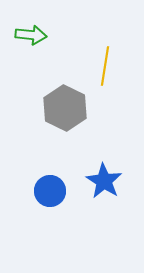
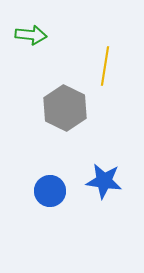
blue star: rotated 24 degrees counterclockwise
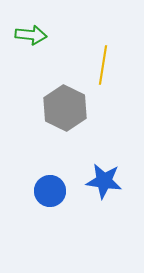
yellow line: moved 2 px left, 1 px up
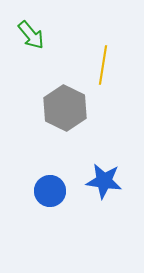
green arrow: rotated 44 degrees clockwise
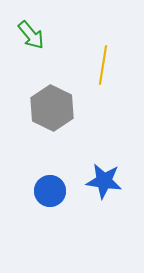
gray hexagon: moved 13 px left
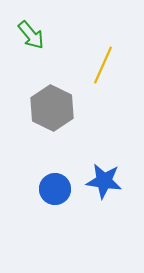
yellow line: rotated 15 degrees clockwise
blue circle: moved 5 px right, 2 px up
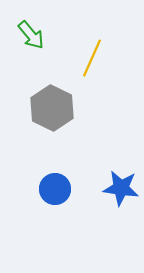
yellow line: moved 11 px left, 7 px up
blue star: moved 17 px right, 7 px down
